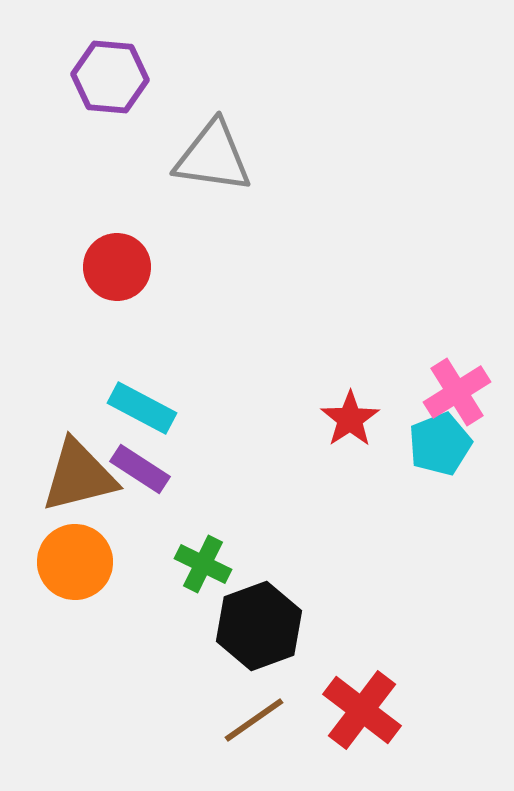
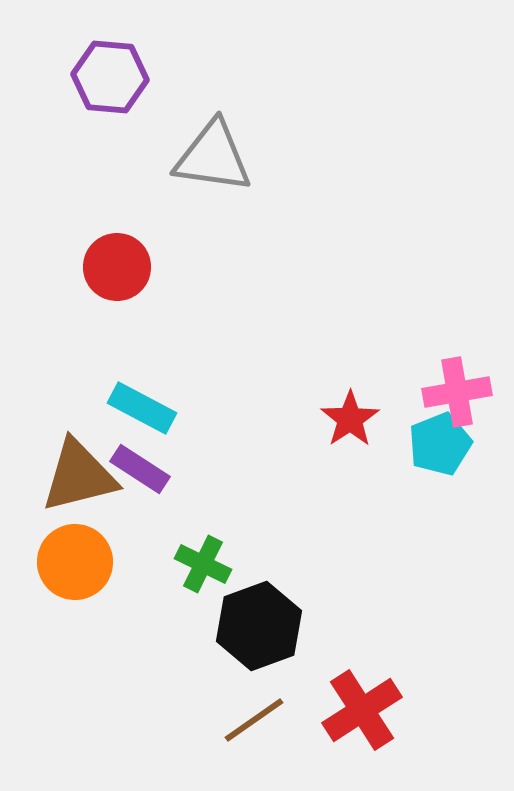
pink cross: rotated 22 degrees clockwise
red cross: rotated 20 degrees clockwise
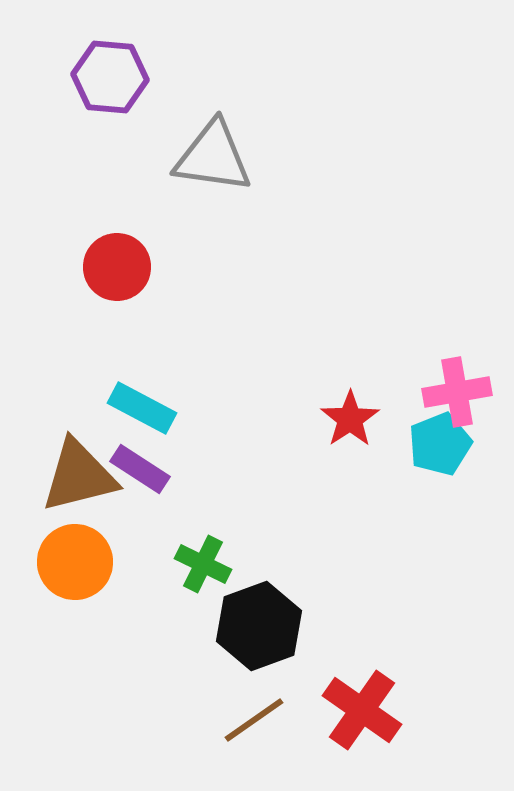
red cross: rotated 22 degrees counterclockwise
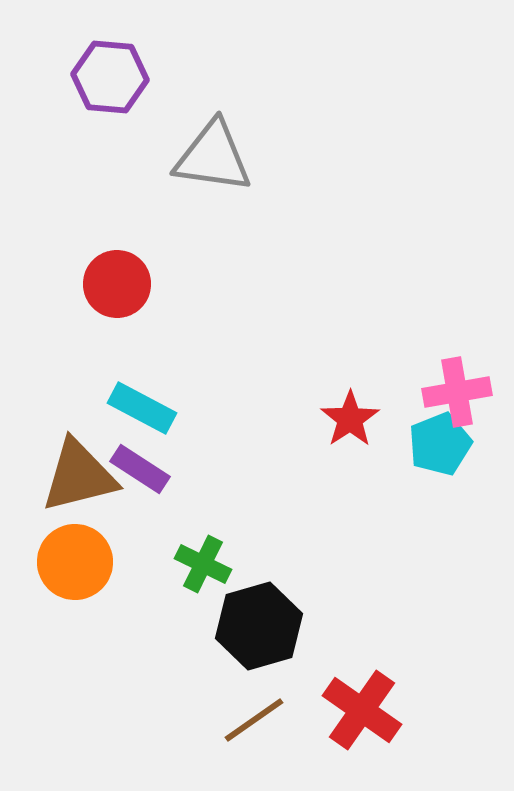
red circle: moved 17 px down
black hexagon: rotated 4 degrees clockwise
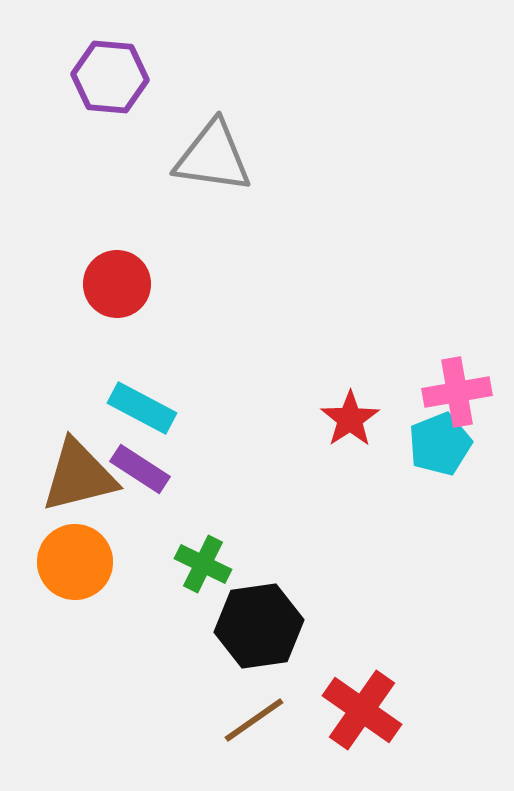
black hexagon: rotated 8 degrees clockwise
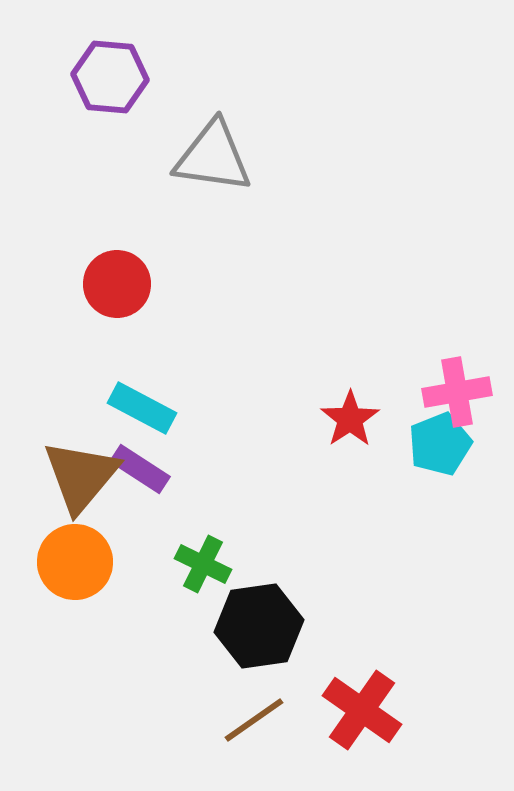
brown triangle: moved 2 px right; rotated 36 degrees counterclockwise
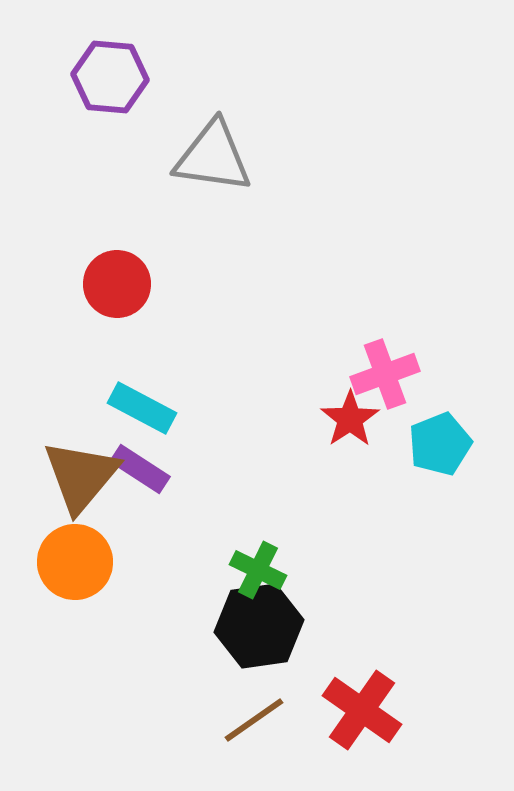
pink cross: moved 72 px left, 18 px up; rotated 10 degrees counterclockwise
green cross: moved 55 px right, 6 px down
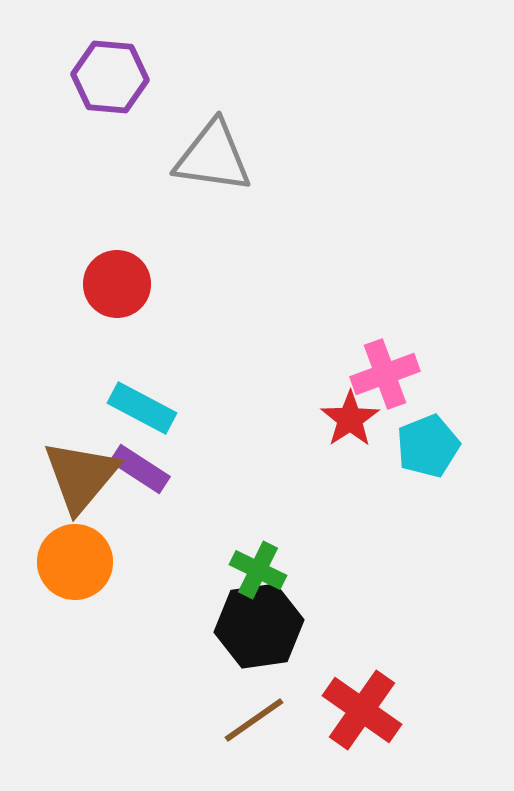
cyan pentagon: moved 12 px left, 2 px down
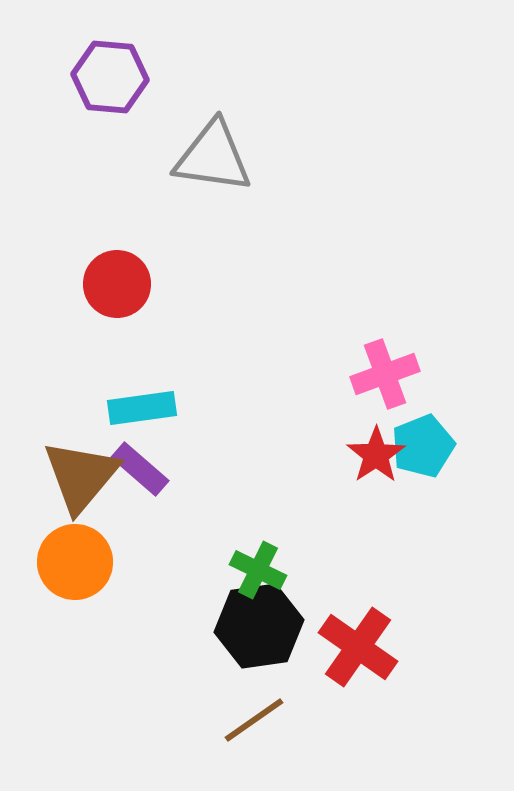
cyan rectangle: rotated 36 degrees counterclockwise
red star: moved 26 px right, 36 px down
cyan pentagon: moved 5 px left
purple rectangle: rotated 8 degrees clockwise
red cross: moved 4 px left, 63 px up
